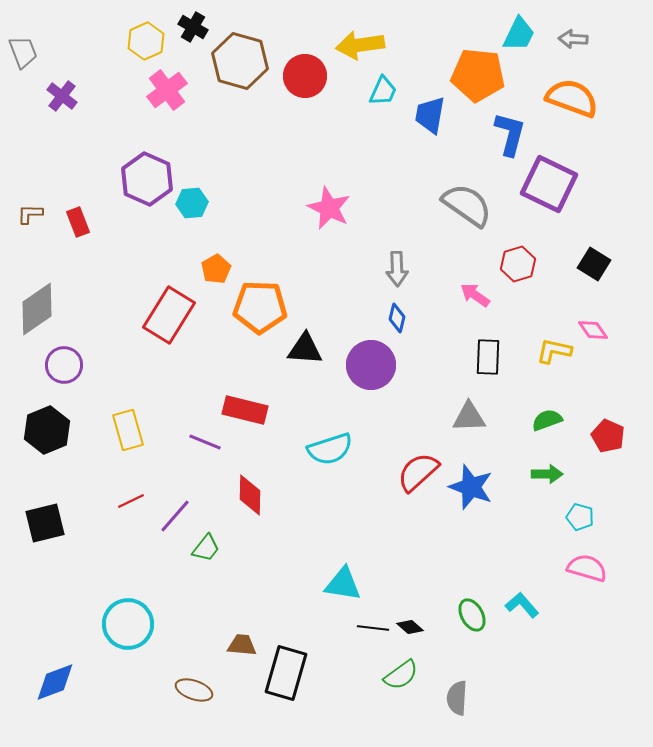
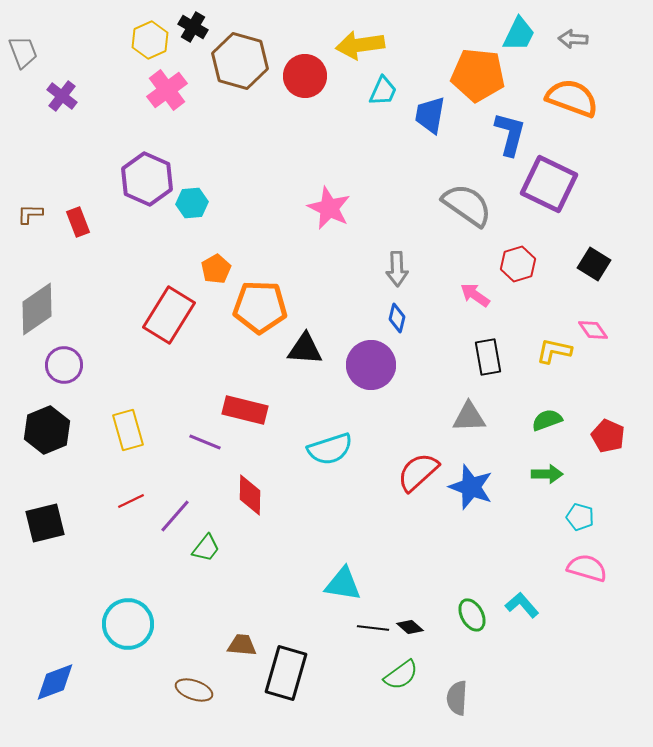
yellow hexagon at (146, 41): moved 4 px right, 1 px up
black rectangle at (488, 357): rotated 12 degrees counterclockwise
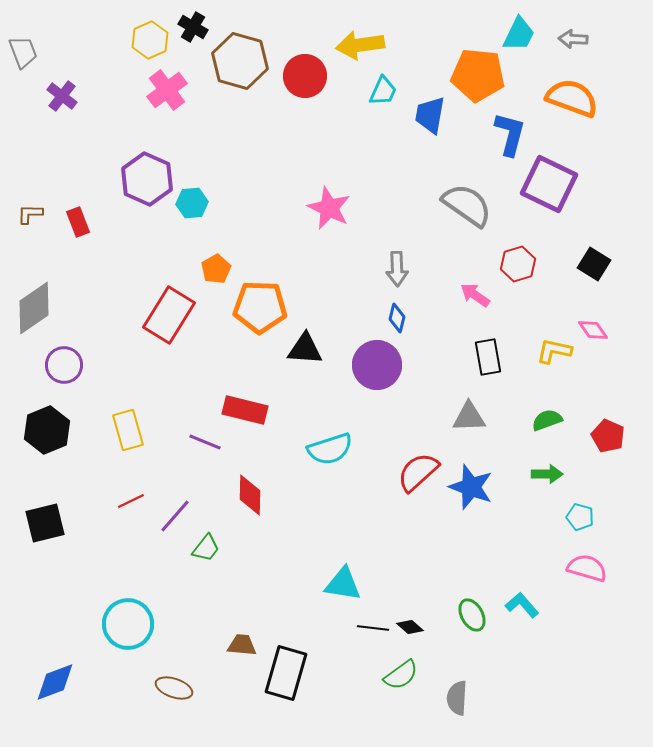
gray diamond at (37, 309): moved 3 px left, 1 px up
purple circle at (371, 365): moved 6 px right
brown ellipse at (194, 690): moved 20 px left, 2 px up
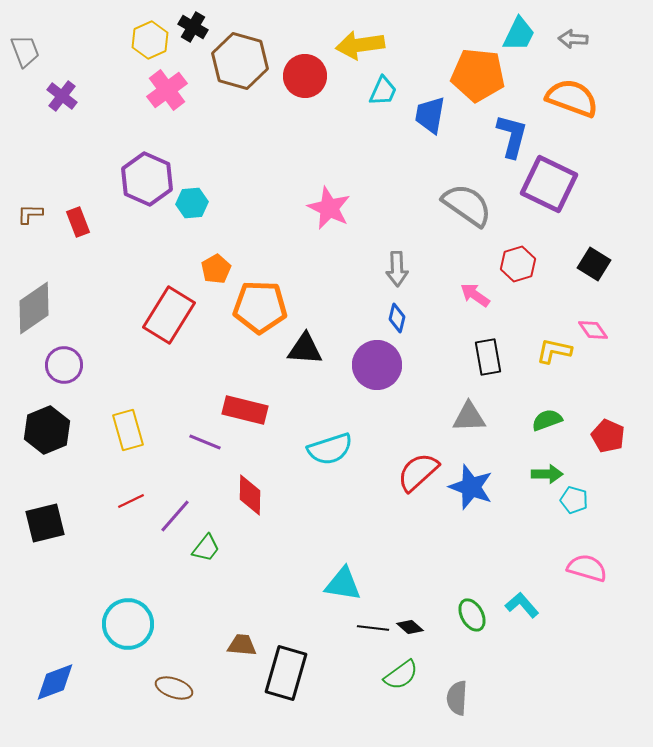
gray trapezoid at (23, 52): moved 2 px right, 1 px up
blue L-shape at (510, 134): moved 2 px right, 2 px down
cyan pentagon at (580, 517): moved 6 px left, 17 px up
